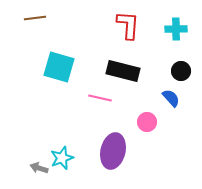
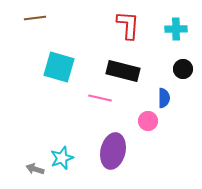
black circle: moved 2 px right, 2 px up
blue semicircle: moved 7 px left; rotated 42 degrees clockwise
pink circle: moved 1 px right, 1 px up
gray arrow: moved 4 px left, 1 px down
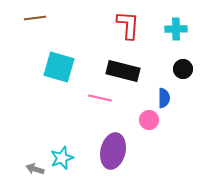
pink circle: moved 1 px right, 1 px up
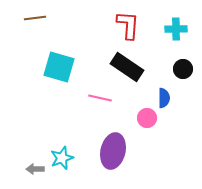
black rectangle: moved 4 px right, 4 px up; rotated 20 degrees clockwise
pink circle: moved 2 px left, 2 px up
gray arrow: rotated 18 degrees counterclockwise
